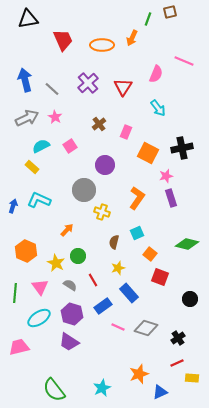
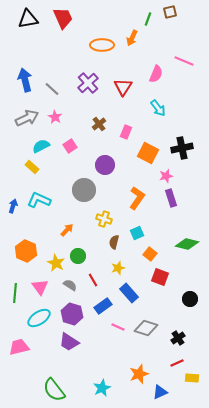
red trapezoid at (63, 40): moved 22 px up
yellow cross at (102, 212): moved 2 px right, 7 px down
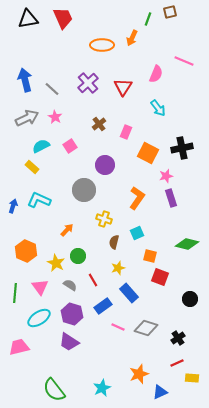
orange square at (150, 254): moved 2 px down; rotated 24 degrees counterclockwise
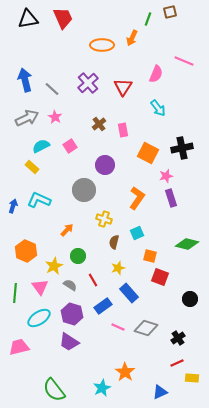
pink rectangle at (126, 132): moved 3 px left, 2 px up; rotated 32 degrees counterclockwise
yellow star at (56, 263): moved 2 px left, 3 px down; rotated 18 degrees clockwise
orange star at (139, 374): moved 14 px left, 2 px up; rotated 18 degrees counterclockwise
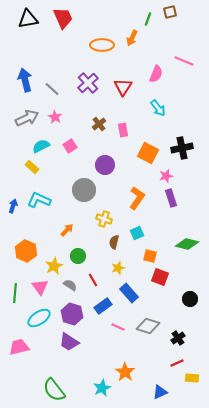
gray diamond at (146, 328): moved 2 px right, 2 px up
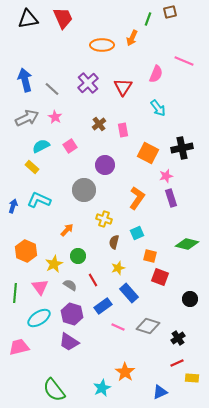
yellow star at (54, 266): moved 2 px up
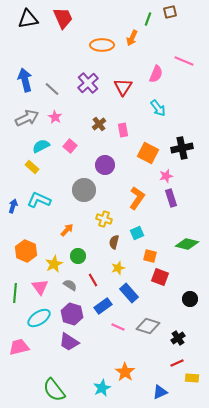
pink square at (70, 146): rotated 16 degrees counterclockwise
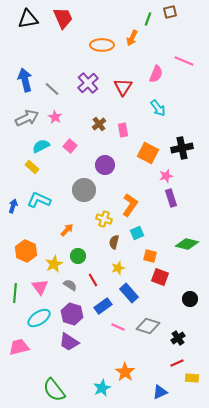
orange L-shape at (137, 198): moved 7 px left, 7 px down
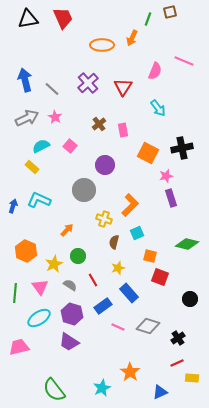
pink semicircle at (156, 74): moved 1 px left, 3 px up
orange L-shape at (130, 205): rotated 10 degrees clockwise
orange star at (125, 372): moved 5 px right
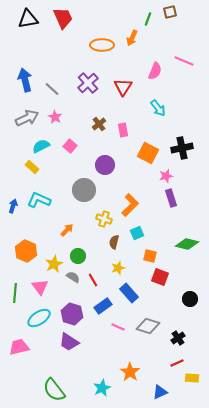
gray semicircle at (70, 285): moved 3 px right, 8 px up
